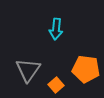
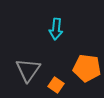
orange pentagon: moved 1 px right, 1 px up
orange square: rotated 14 degrees counterclockwise
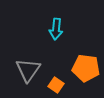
orange pentagon: moved 1 px left
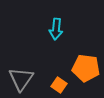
gray triangle: moved 7 px left, 9 px down
orange square: moved 3 px right
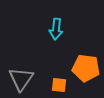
orange square: rotated 28 degrees counterclockwise
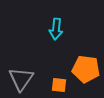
orange pentagon: moved 1 px down
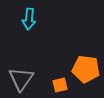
cyan arrow: moved 27 px left, 10 px up
orange square: moved 1 px right; rotated 21 degrees counterclockwise
